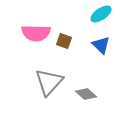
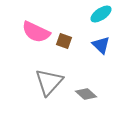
pink semicircle: moved 1 px up; rotated 24 degrees clockwise
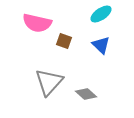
pink semicircle: moved 1 px right, 9 px up; rotated 12 degrees counterclockwise
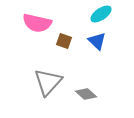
blue triangle: moved 4 px left, 4 px up
gray triangle: moved 1 px left
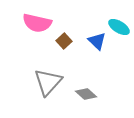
cyan ellipse: moved 18 px right, 13 px down; rotated 65 degrees clockwise
brown square: rotated 28 degrees clockwise
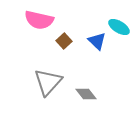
pink semicircle: moved 2 px right, 3 px up
gray diamond: rotated 10 degrees clockwise
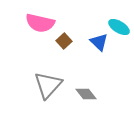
pink semicircle: moved 1 px right, 3 px down
blue triangle: moved 2 px right, 1 px down
gray triangle: moved 3 px down
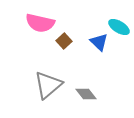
gray triangle: rotated 8 degrees clockwise
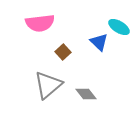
pink semicircle: rotated 20 degrees counterclockwise
brown square: moved 1 px left, 11 px down
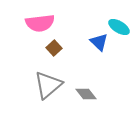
brown square: moved 9 px left, 4 px up
